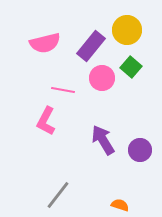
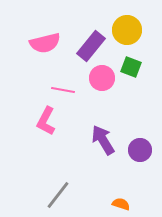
green square: rotated 20 degrees counterclockwise
orange semicircle: moved 1 px right, 1 px up
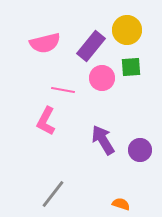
green square: rotated 25 degrees counterclockwise
gray line: moved 5 px left, 1 px up
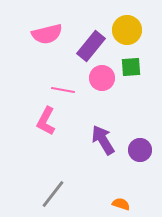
pink semicircle: moved 2 px right, 9 px up
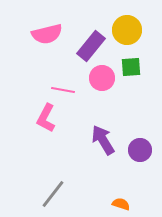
pink L-shape: moved 3 px up
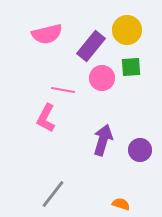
purple arrow: rotated 48 degrees clockwise
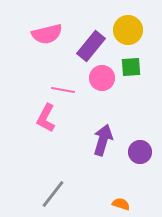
yellow circle: moved 1 px right
purple circle: moved 2 px down
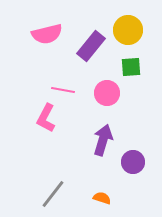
pink circle: moved 5 px right, 15 px down
purple circle: moved 7 px left, 10 px down
orange semicircle: moved 19 px left, 6 px up
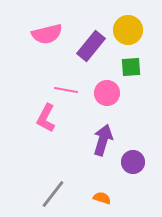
pink line: moved 3 px right
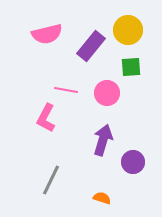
gray line: moved 2 px left, 14 px up; rotated 12 degrees counterclockwise
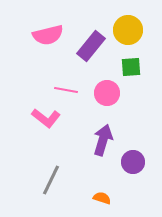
pink semicircle: moved 1 px right, 1 px down
pink L-shape: rotated 80 degrees counterclockwise
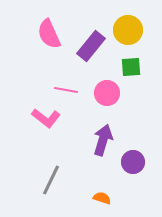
pink semicircle: moved 1 px right, 1 px up; rotated 80 degrees clockwise
